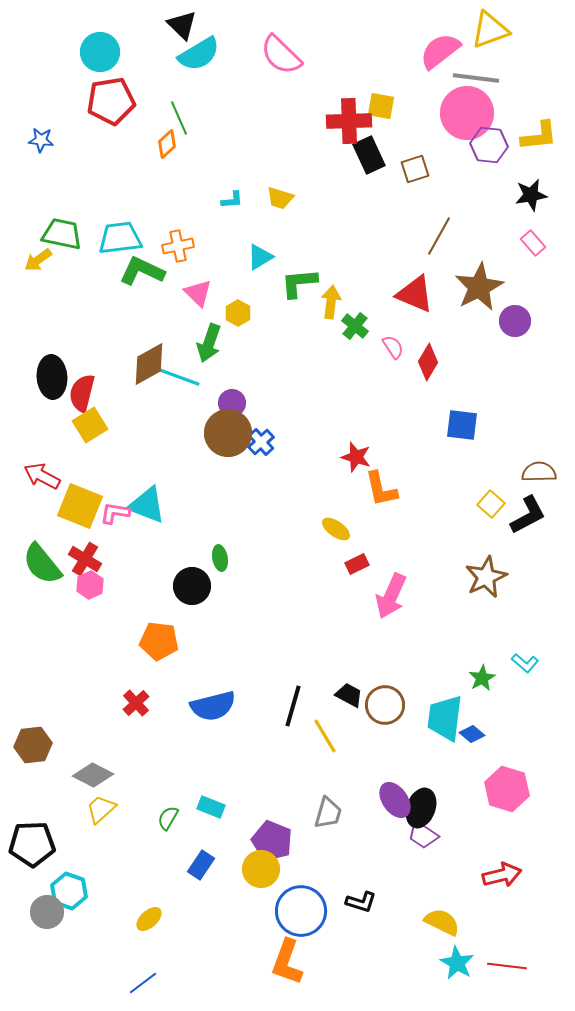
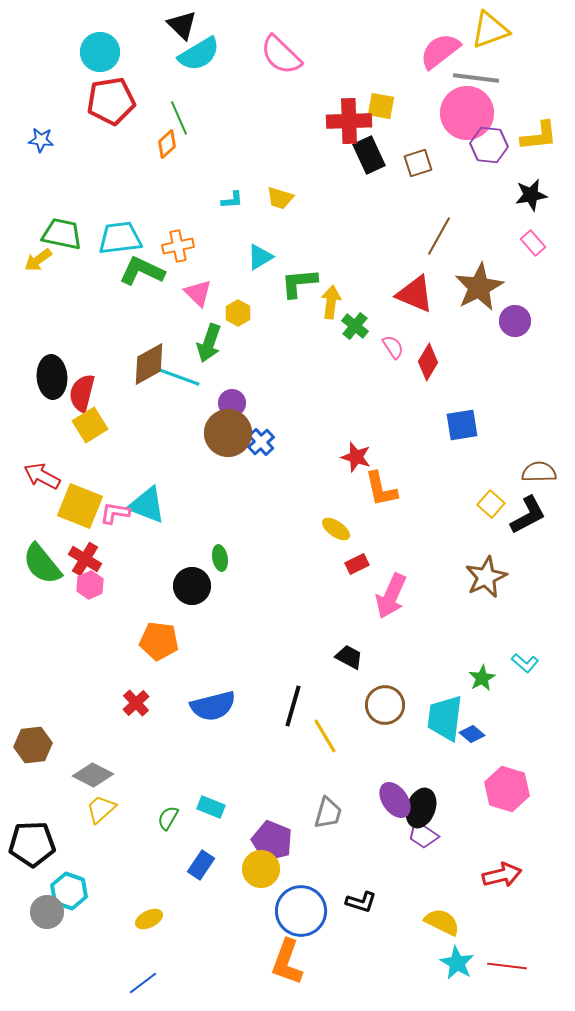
brown square at (415, 169): moved 3 px right, 6 px up
blue square at (462, 425): rotated 16 degrees counterclockwise
black trapezoid at (349, 695): moved 38 px up
yellow ellipse at (149, 919): rotated 16 degrees clockwise
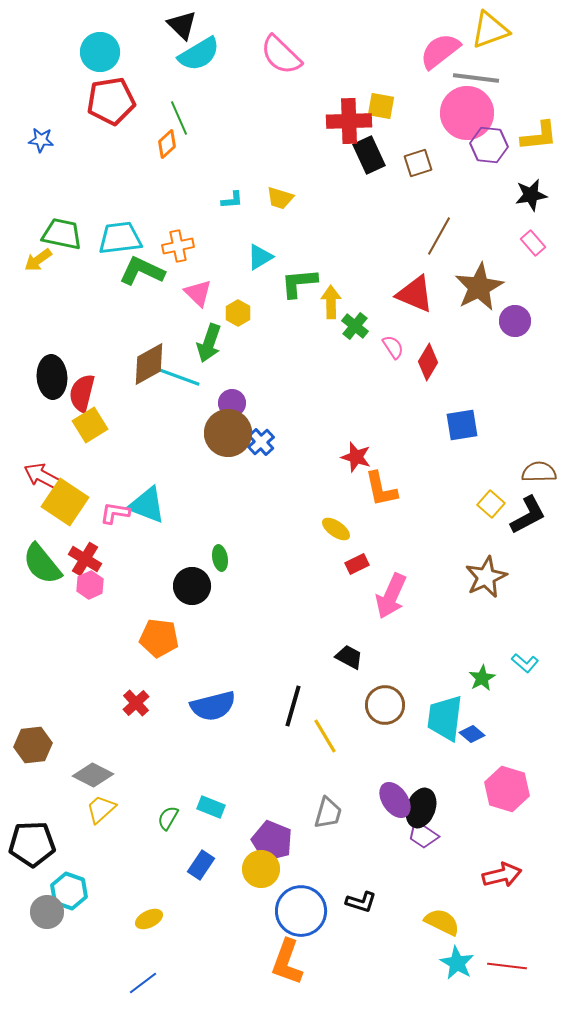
yellow arrow at (331, 302): rotated 8 degrees counterclockwise
yellow square at (80, 506): moved 15 px left, 4 px up; rotated 12 degrees clockwise
orange pentagon at (159, 641): moved 3 px up
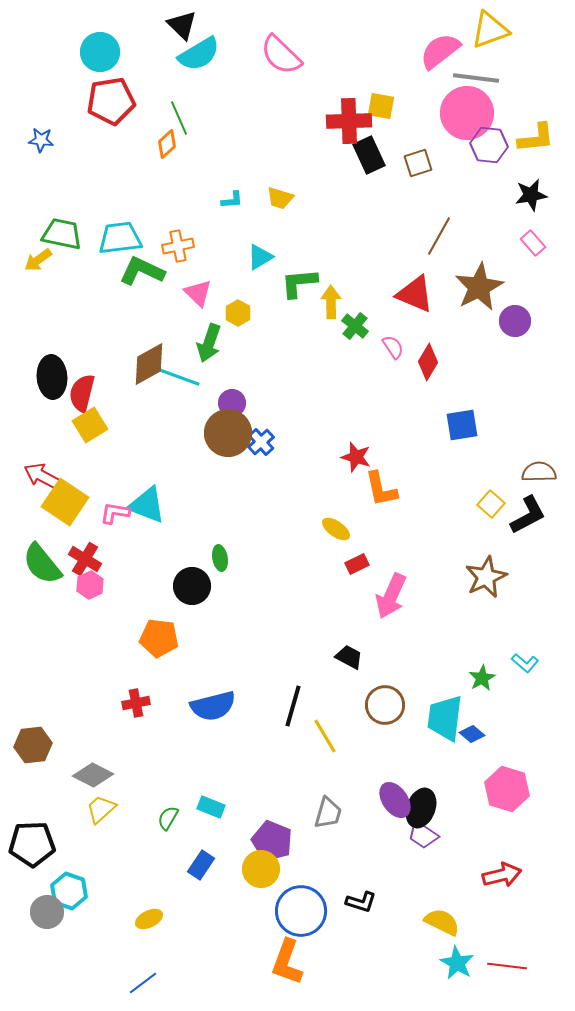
yellow L-shape at (539, 136): moved 3 px left, 2 px down
red cross at (136, 703): rotated 32 degrees clockwise
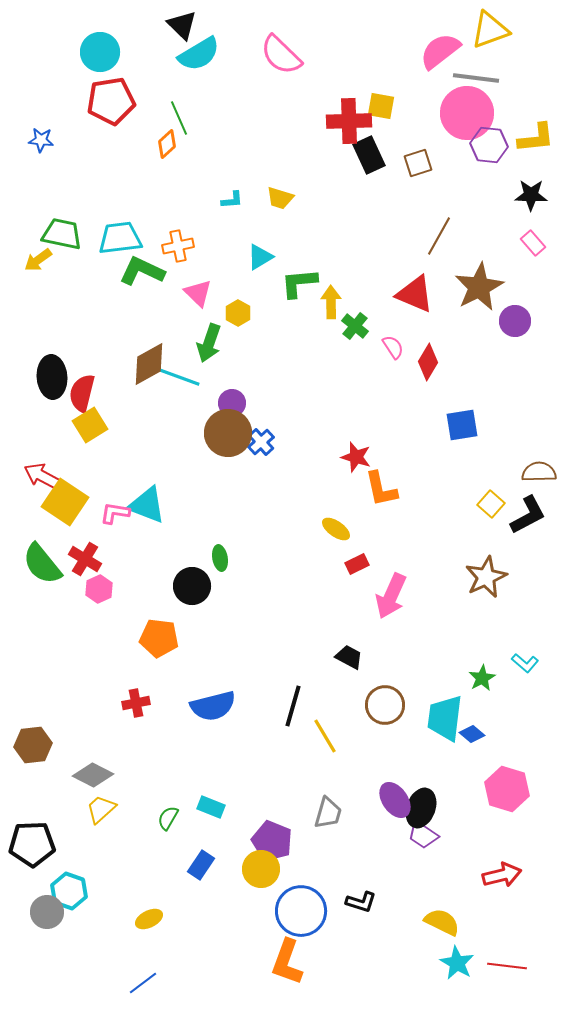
black star at (531, 195): rotated 12 degrees clockwise
pink hexagon at (90, 585): moved 9 px right, 4 px down
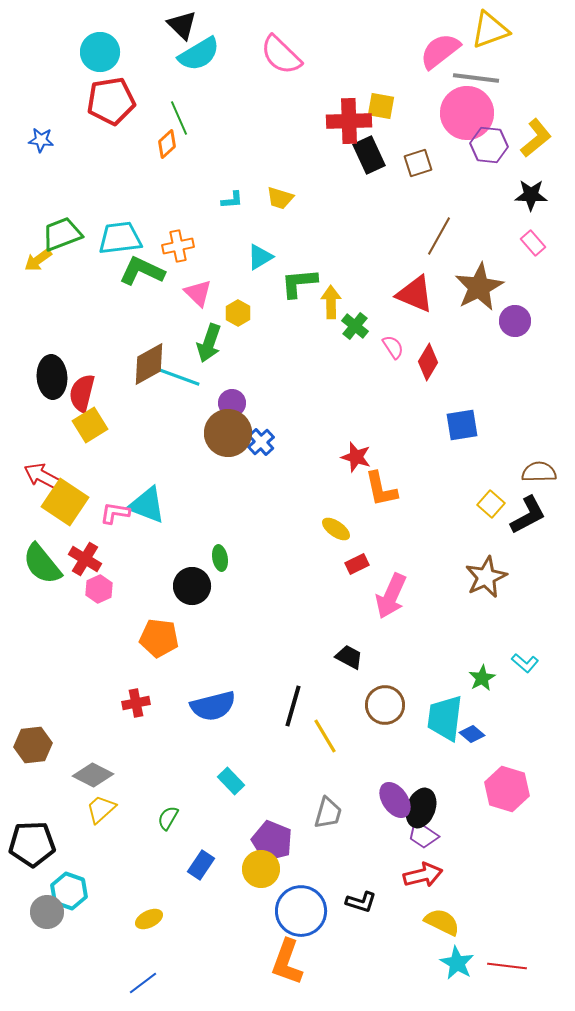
yellow L-shape at (536, 138): rotated 33 degrees counterclockwise
green trapezoid at (62, 234): rotated 33 degrees counterclockwise
cyan rectangle at (211, 807): moved 20 px right, 26 px up; rotated 24 degrees clockwise
red arrow at (502, 875): moved 79 px left
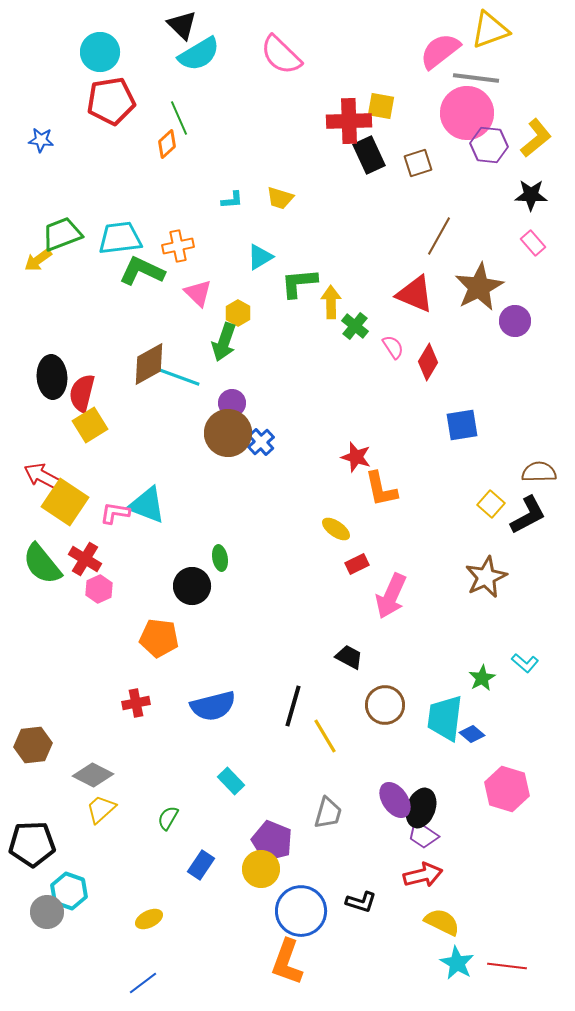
green arrow at (209, 343): moved 15 px right, 1 px up
